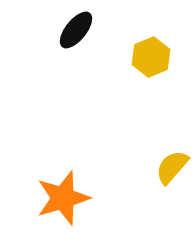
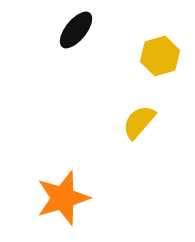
yellow hexagon: moved 9 px right, 1 px up; rotated 6 degrees clockwise
yellow semicircle: moved 33 px left, 45 px up
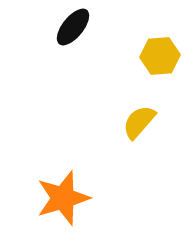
black ellipse: moved 3 px left, 3 px up
yellow hexagon: rotated 12 degrees clockwise
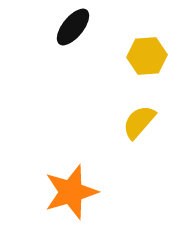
yellow hexagon: moved 13 px left
orange star: moved 8 px right, 6 px up
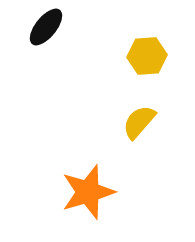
black ellipse: moved 27 px left
orange star: moved 17 px right
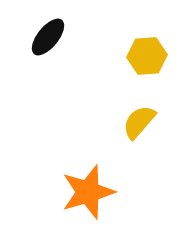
black ellipse: moved 2 px right, 10 px down
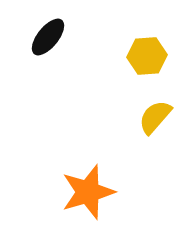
yellow semicircle: moved 16 px right, 5 px up
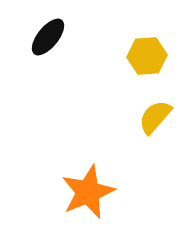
orange star: rotated 6 degrees counterclockwise
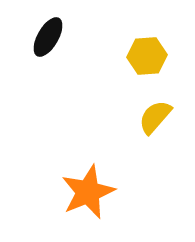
black ellipse: rotated 9 degrees counterclockwise
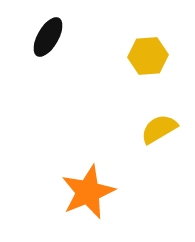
yellow hexagon: moved 1 px right
yellow semicircle: moved 4 px right, 12 px down; rotated 18 degrees clockwise
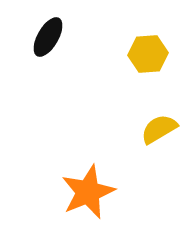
yellow hexagon: moved 2 px up
